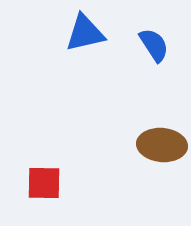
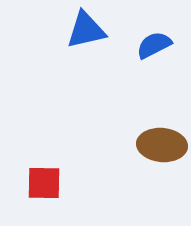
blue triangle: moved 1 px right, 3 px up
blue semicircle: rotated 84 degrees counterclockwise
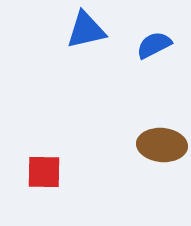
red square: moved 11 px up
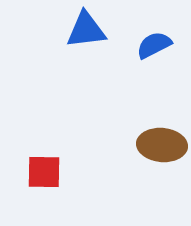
blue triangle: rotated 6 degrees clockwise
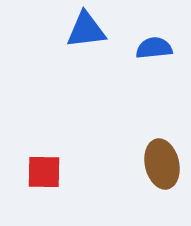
blue semicircle: moved 3 px down; rotated 21 degrees clockwise
brown ellipse: moved 19 px down; rotated 72 degrees clockwise
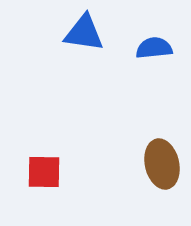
blue triangle: moved 2 px left, 3 px down; rotated 15 degrees clockwise
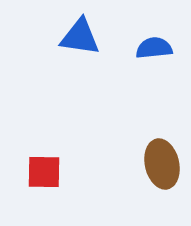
blue triangle: moved 4 px left, 4 px down
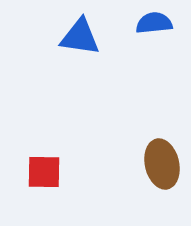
blue semicircle: moved 25 px up
